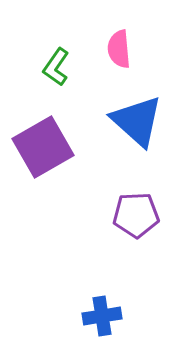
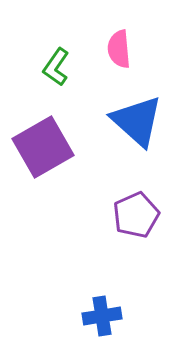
purple pentagon: rotated 21 degrees counterclockwise
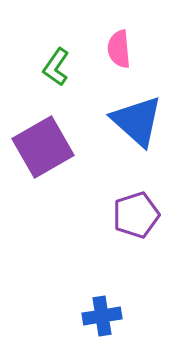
purple pentagon: rotated 6 degrees clockwise
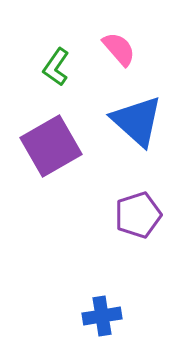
pink semicircle: rotated 144 degrees clockwise
purple square: moved 8 px right, 1 px up
purple pentagon: moved 2 px right
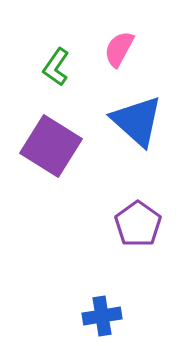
pink semicircle: rotated 111 degrees counterclockwise
purple square: rotated 28 degrees counterclockwise
purple pentagon: moved 9 px down; rotated 18 degrees counterclockwise
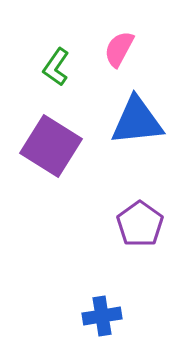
blue triangle: rotated 48 degrees counterclockwise
purple pentagon: moved 2 px right
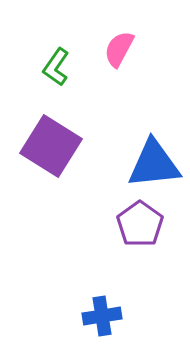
blue triangle: moved 17 px right, 43 px down
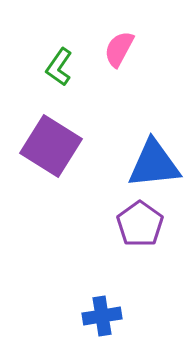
green L-shape: moved 3 px right
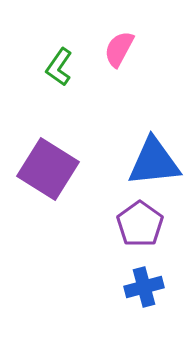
purple square: moved 3 px left, 23 px down
blue triangle: moved 2 px up
blue cross: moved 42 px right, 29 px up; rotated 6 degrees counterclockwise
